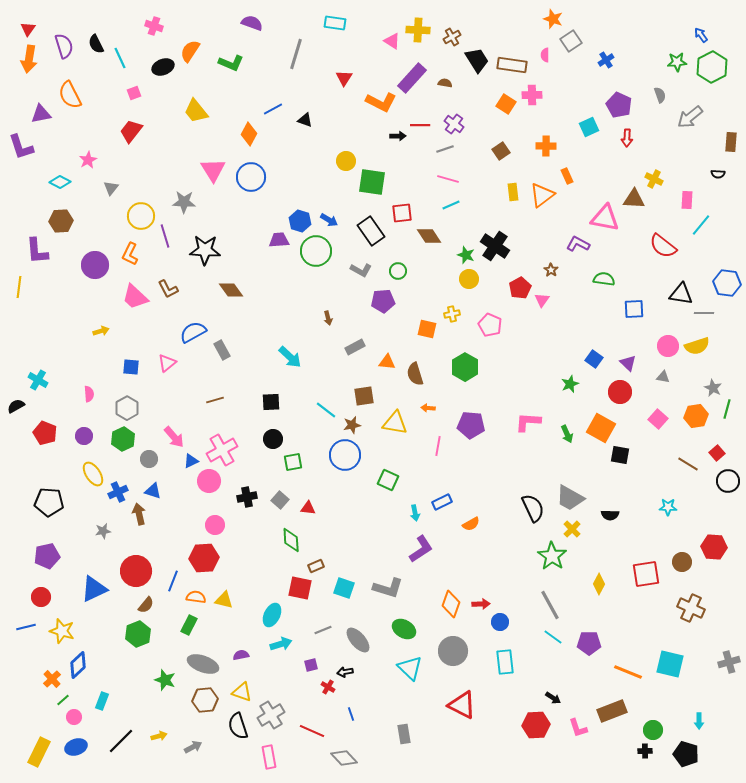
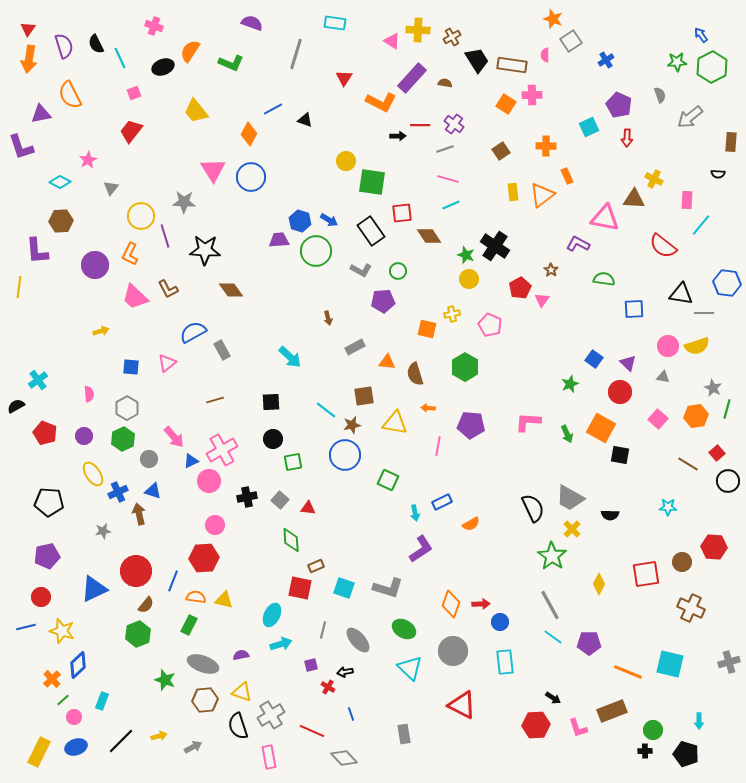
cyan cross at (38, 380): rotated 24 degrees clockwise
gray line at (323, 630): rotated 54 degrees counterclockwise
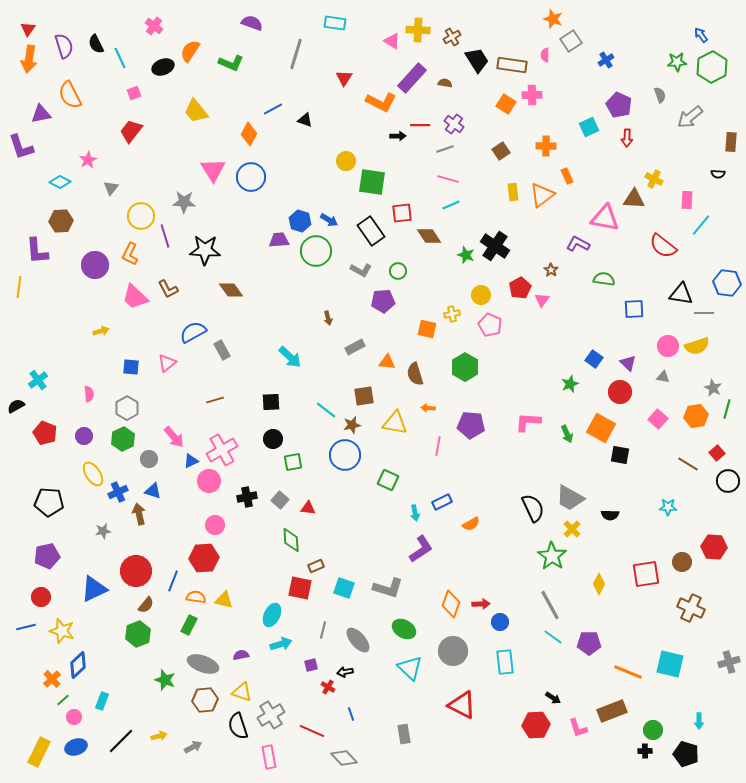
pink cross at (154, 26): rotated 18 degrees clockwise
yellow circle at (469, 279): moved 12 px right, 16 px down
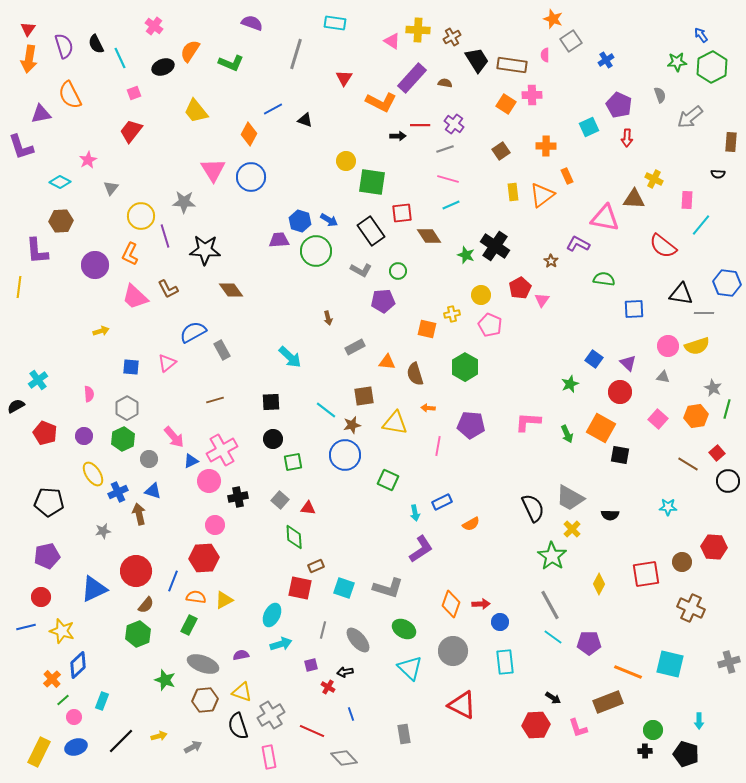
brown star at (551, 270): moved 9 px up
black cross at (247, 497): moved 9 px left
green diamond at (291, 540): moved 3 px right, 3 px up
yellow triangle at (224, 600): rotated 42 degrees counterclockwise
brown rectangle at (612, 711): moved 4 px left, 9 px up
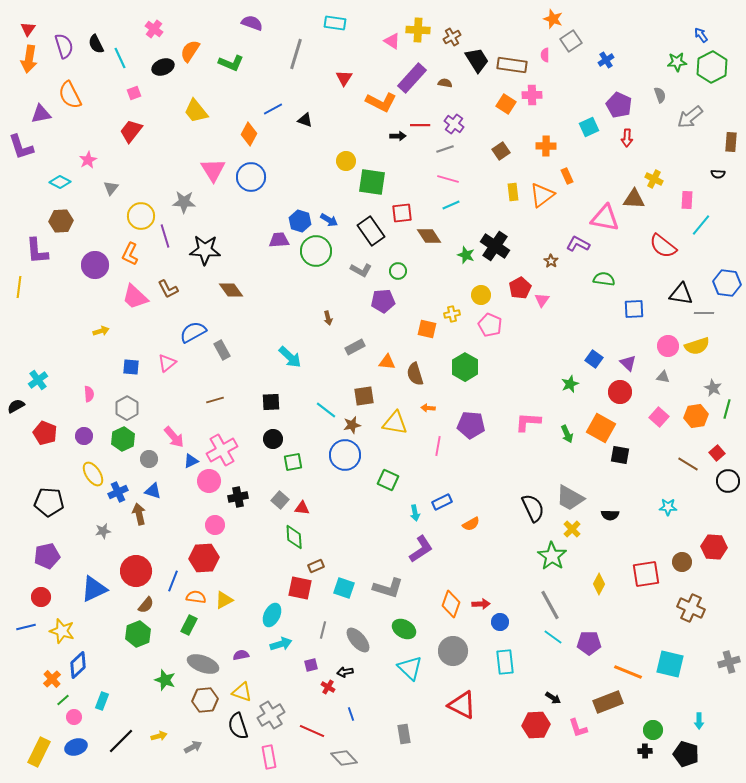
pink cross at (154, 26): moved 3 px down
pink square at (658, 419): moved 1 px right, 2 px up
red triangle at (308, 508): moved 6 px left
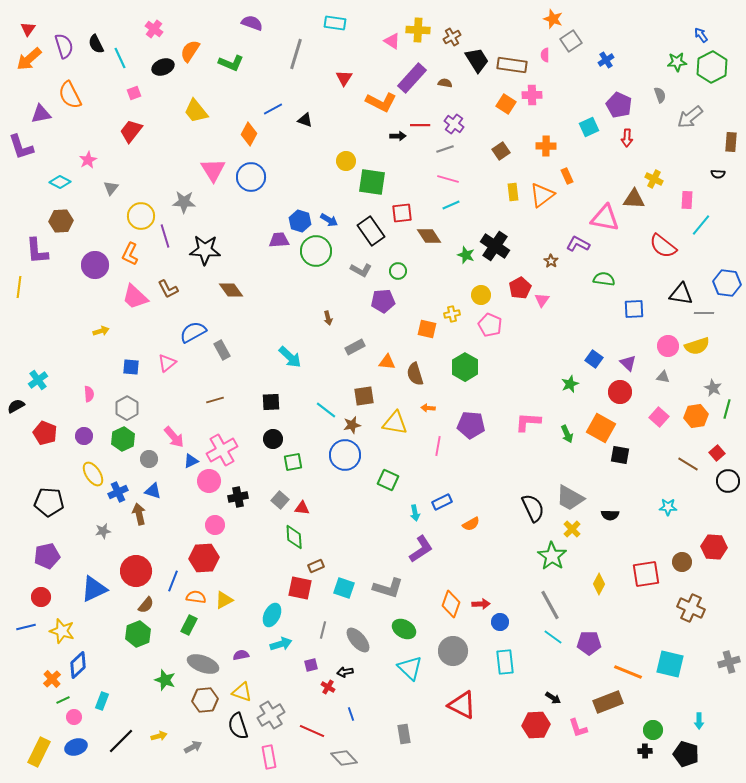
orange arrow at (29, 59): rotated 40 degrees clockwise
green line at (63, 700): rotated 16 degrees clockwise
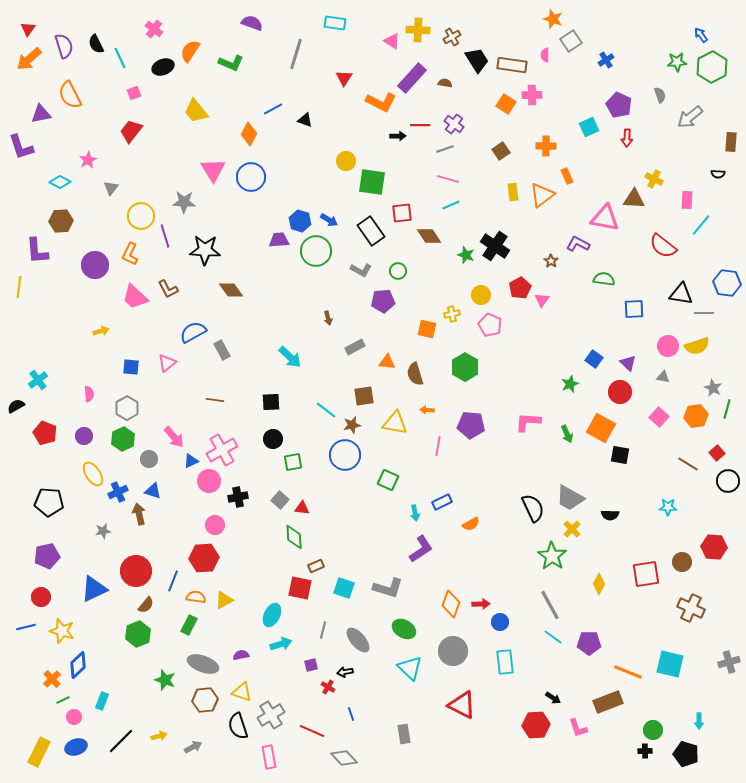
brown line at (215, 400): rotated 24 degrees clockwise
orange arrow at (428, 408): moved 1 px left, 2 px down
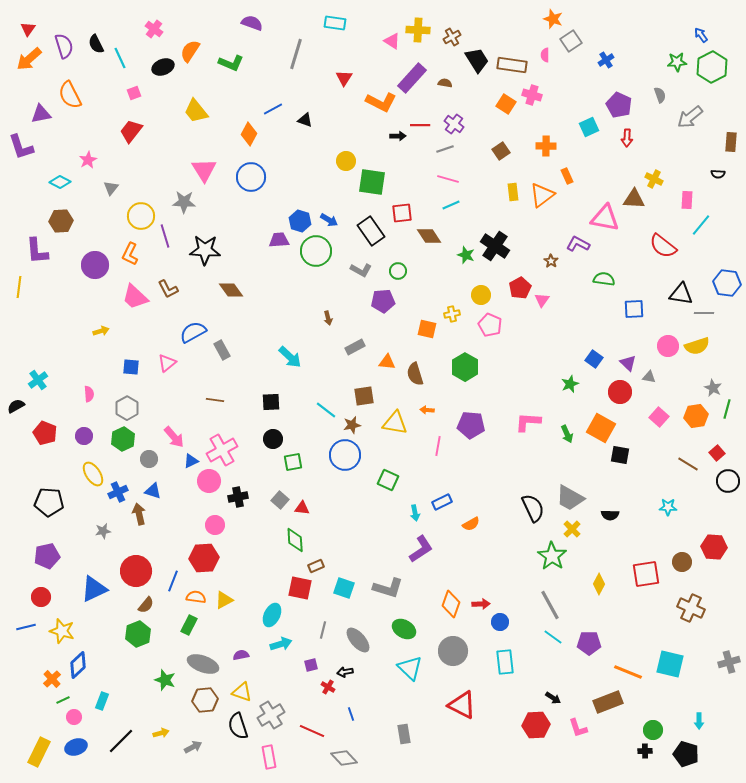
pink cross at (532, 95): rotated 18 degrees clockwise
pink triangle at (213, 170): moved 9 px left
gray triangle at (663, 377): moved 14 px left
green diamond at (294, 537): moved 1 px right, 3 px down
yellow arrow at (159, 736): moved 2 px right, 3 px up
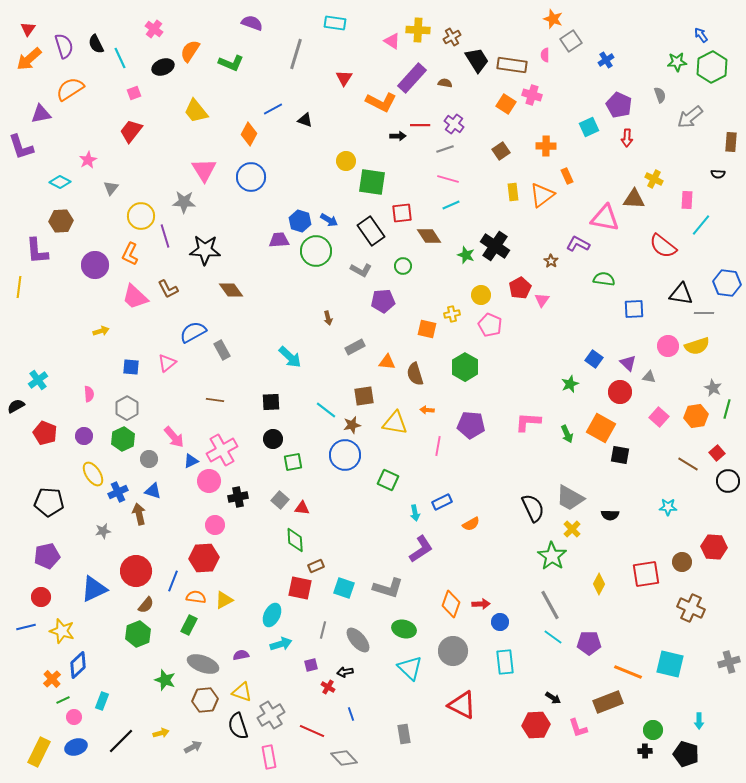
orange semicircle at (70, 95): moved 6 px up; rotated 84 degrees clockwise
green circle at (398, 271): moved 5 px right, 5 px up
green ellipse at (404, 629): rotated 15 degrees counterclockwise
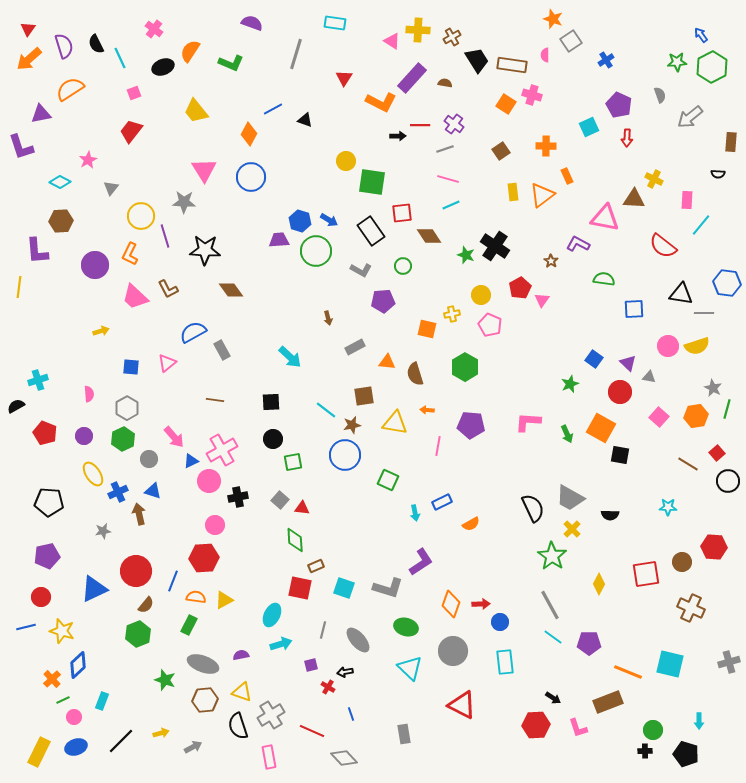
cyan cross at (38, 380): rotated 18 degrees clockwise
purple L-shape at (421, 549): moved 13 px down
green ellipse at (404, 629): moved 2 px right, 2 px up
